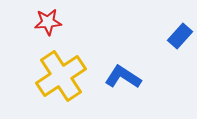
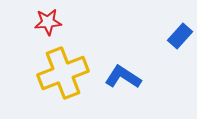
yellow cross: moved 2 px right, 3 px up; rotated 12 degrees clockwise
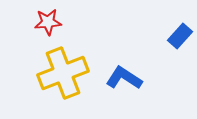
blue L-shape: moved 1 px right, 1 px down
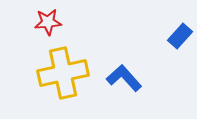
yellow cross: rotated 9 degrees clockwise
blue L-shape: rotated 15 degrees clockwise
